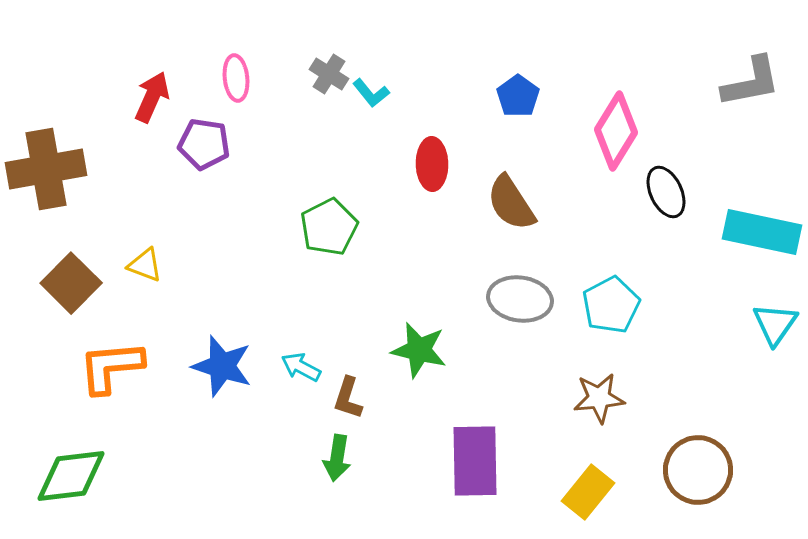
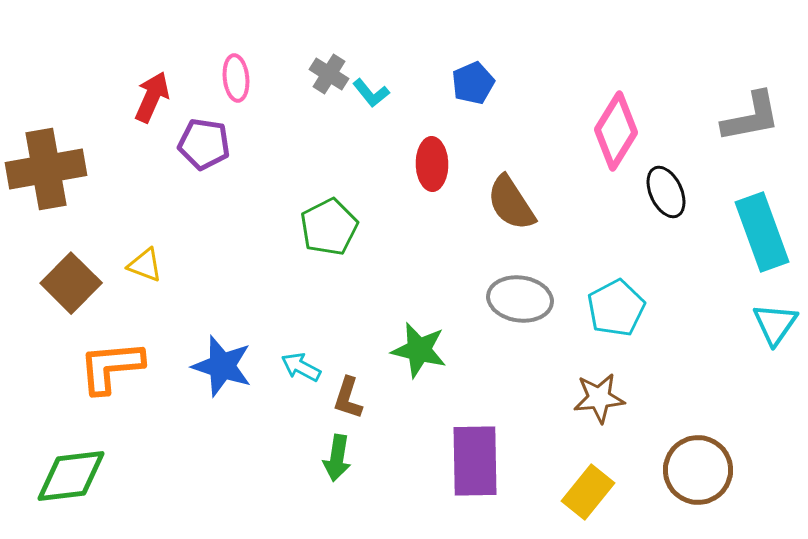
gray L-shape: moved 35 px down
blue pentagon: moved 45 px left, 13 px up; rotated 12 degrees clockwise
cyan rectangle: rotated 58 degrees clockwise
cyan pentagon: moved 5 px right, 3 px down
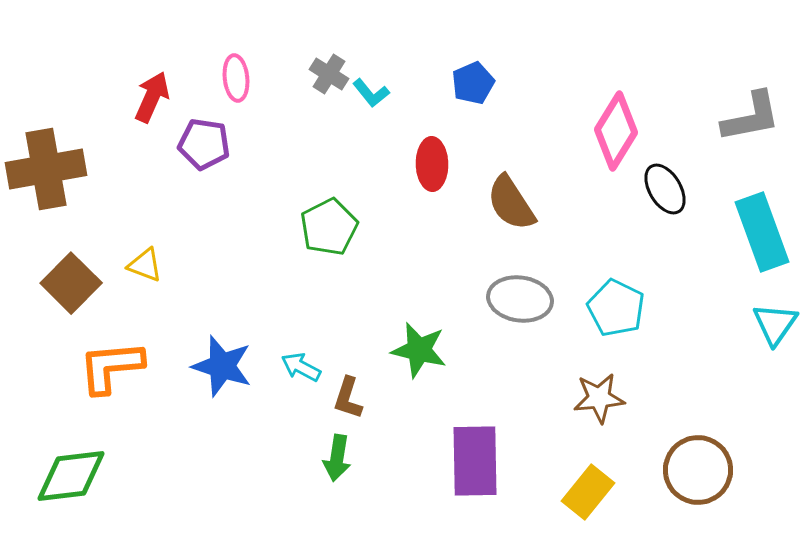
black ellipse: moved 1 px left, 3 px up; rotated 6 degrees counterclockwise
cyan pentagon: rotated 18 degrees counterclockwise
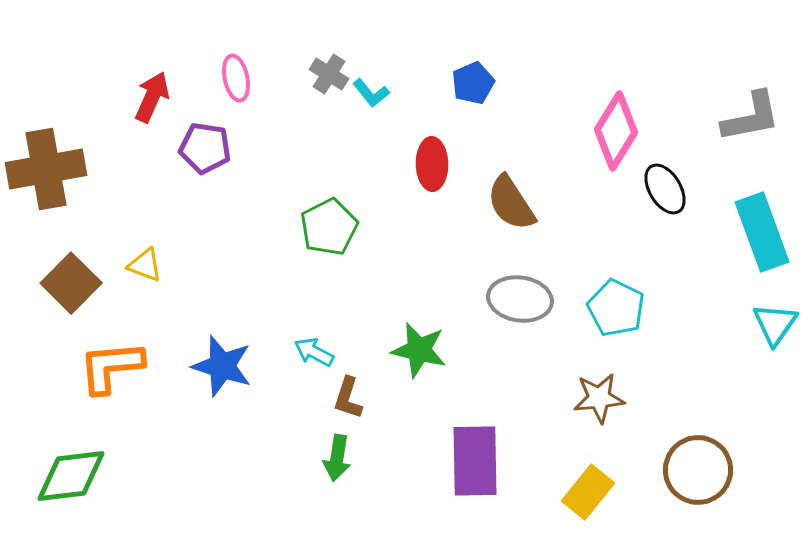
pink ellipse: rotated 6 degrees counterclockwise
purple pentagon: moved 1 px right, 4 px down
cyan arrow: moved 13 px right, 15 px up
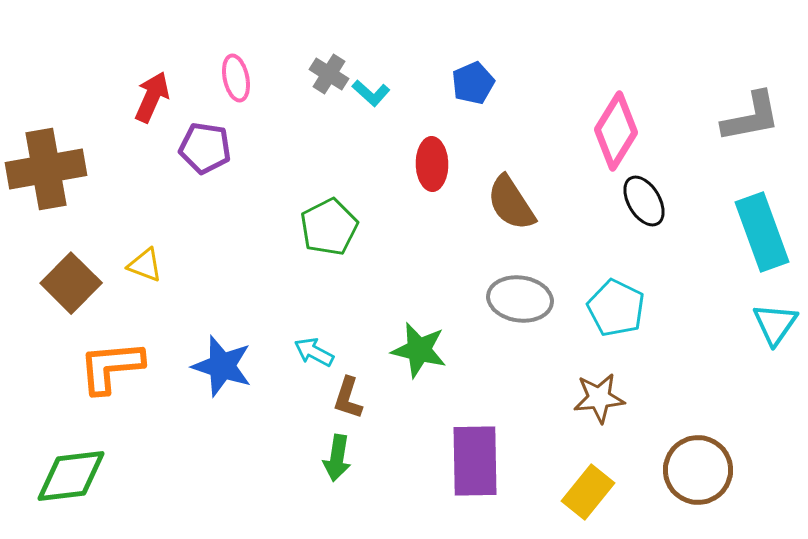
cyan L-shape: rotated 9 degrees counterclockwise
black ellipse: moved 21 px left, 12 px down
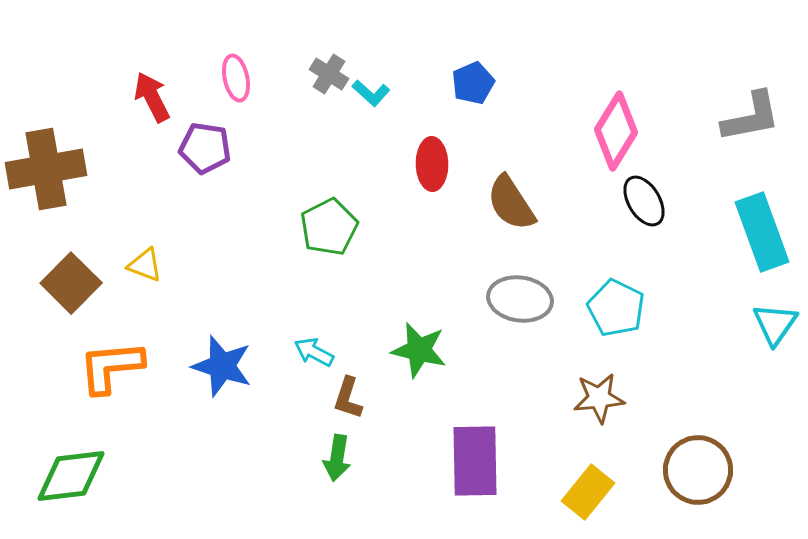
red arrow: rotated 51 degrees counterclockwise
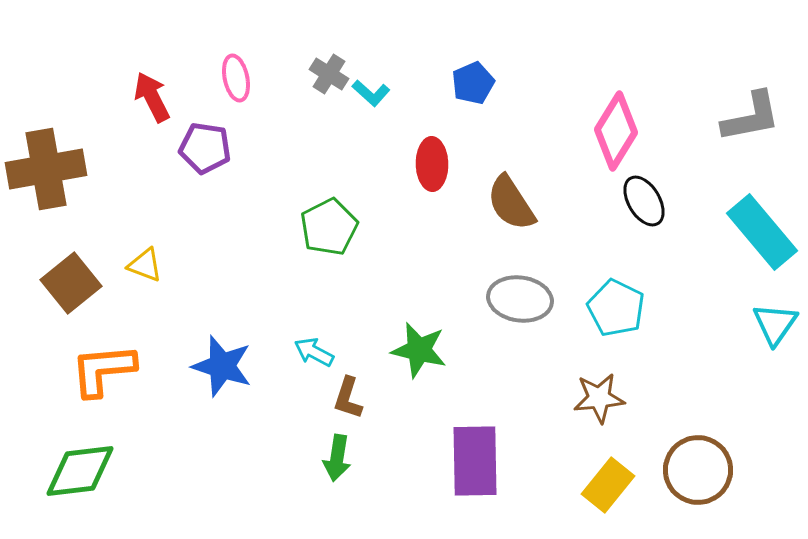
cyan rectangle: rotated 20 degrees counterclockwise
brown square: rotated 6 degrees clockwise
orange L-shape: moved 8 px left, 3 px down
green diamond: moved 9 px right, 5 px up
yellow rectangle: moved 20 px right, 7 px up
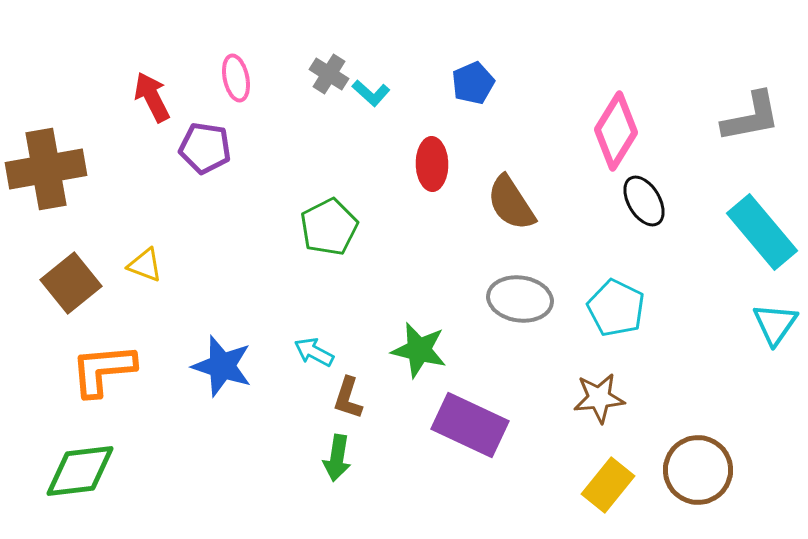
purple rectangle: moved 5 px left, 36 px up; rotated 64 degrees counterclockwise
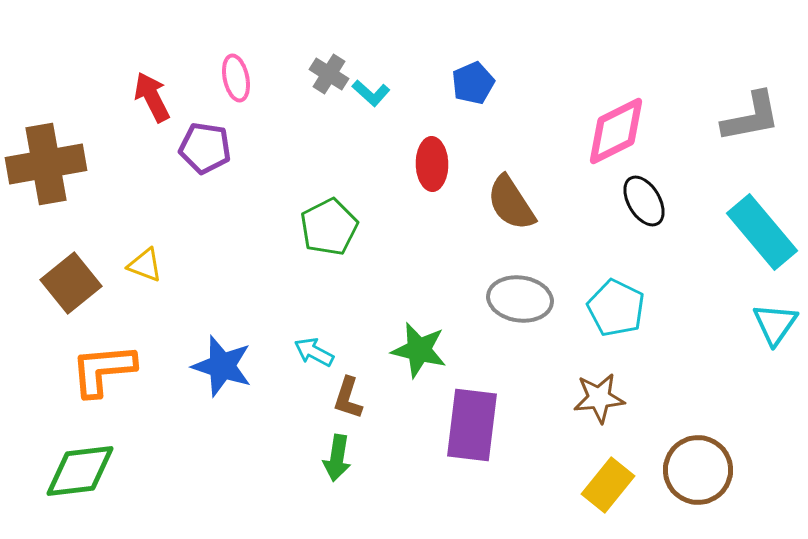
pink diamond: rotated 32 degrees clockwise
brown cross: moved 5 px up
purple rectangle: moved 2 px right; rotated 72 degrees clockwise
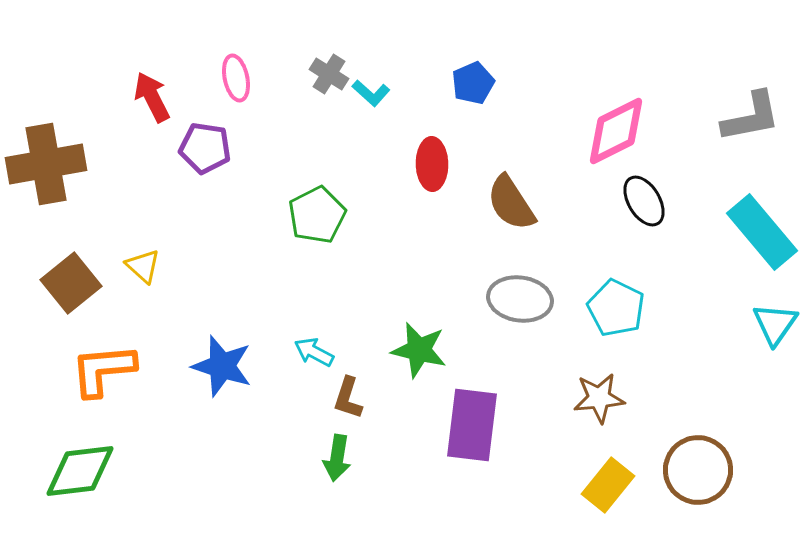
green pentagon: moved 12 px left, 12 px up
yellow triangle: moved 2 px left, 1 px down; rotated 21 degrees clockwise
